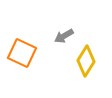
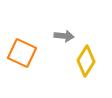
gray arrow: rotated 144 degrees counterclockwise
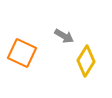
gray arrow: rotated 24 degrees clockwise
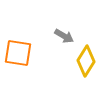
orange square: moved 4 px left; rotated 16 degrees counterclockwise
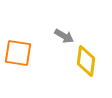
yellow diamond: rotated 24 degrees counterclockwise
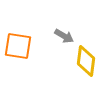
orange square: moved 7 px up
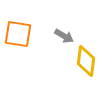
orange square: moved 12 px up
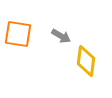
gray arrow: moved 3 px left
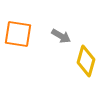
yellow diamond: rotated 8 degrees clockwise
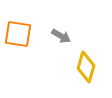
yellow diamond: moved 6 px down
